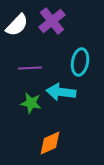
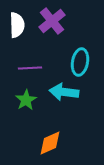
white semicircle: rotated 45 degrees counterclockwise
cyan arrow: moved 3 px right
green star: moved 5 px left, 3 px up; rotated 30 degrees clockwise
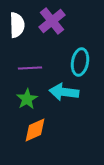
green star: moved 1 px right, 1 px up
orange diamond: moved 15 px left, 13 px up
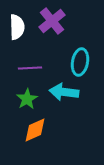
white semicircle: moved 2 px down
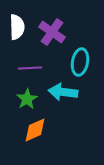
purple cross: moved 11 px down; rotated 16 degrees counterclockwise
cyan arrow: moved 1 px left
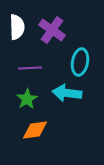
purple cross: moved 2 px up
cyan arrow: moved 4 px right, 1 px down
orange diamond: rotated 16 degrees clockwise
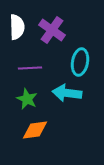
green star: rotated 15 degrees counterclockwise
